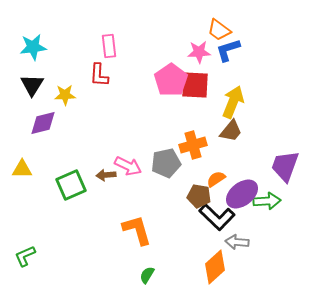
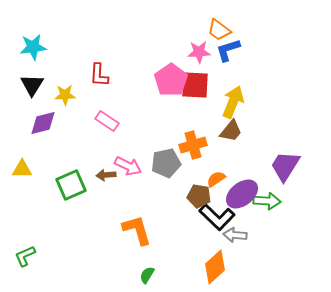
pink rectangle: moved 2 px left, 75 px down; rotated 50 degrees counterclockwise
purple trapezoid: rotated 12 degrees clockwise
green arrow: rotated 8 degrees clockwise
gray arrow: moved 2 px left, 7 px up
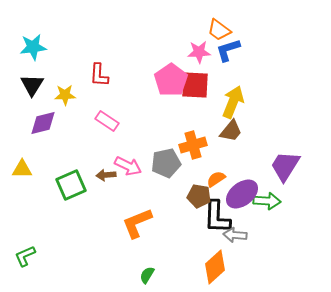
black L-shape: rotated 48 degrees clockwise
orange L-shape: moved 7 px up; rotated 96 degrees counterclockwise
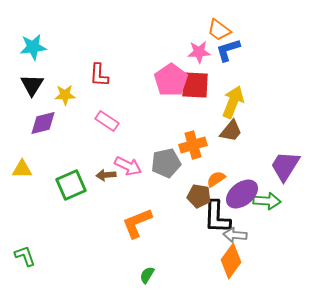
green L-shape: rotated 95 degrees clockwise
orange diamond: moved 16 px right, 6 px up; rotated 12 degrees counterclockwise
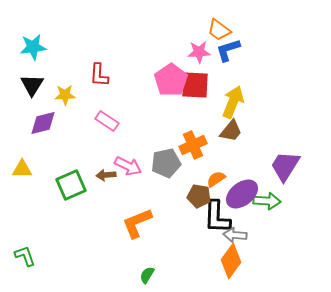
orange cross: rotated 8 degrees counterclockwise
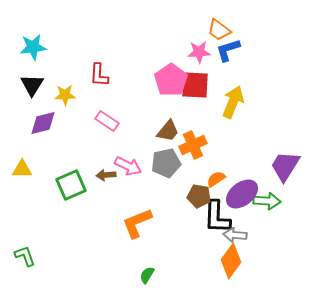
brown trapezoid: moved 63 px left
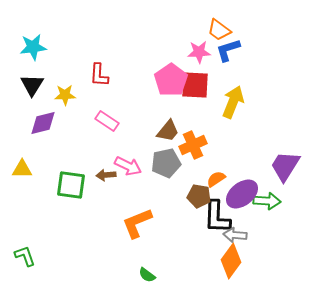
green square: rotated 32 degrees clockwise
green semicircle: rotated 84 degrees counterclockwise
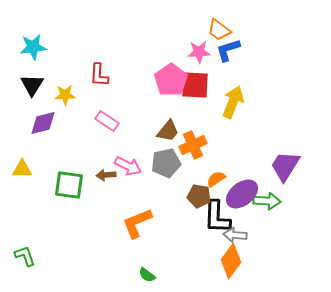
green square: moved 2 px left
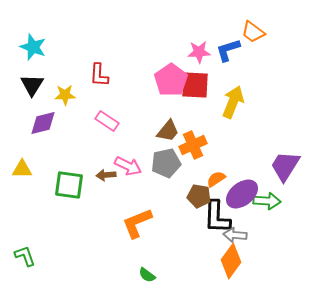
orange trapezoid: moved 34 px right, 2 px down
cyan star: rotated 28 degrees clockwise
